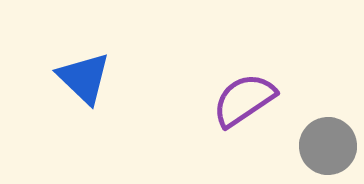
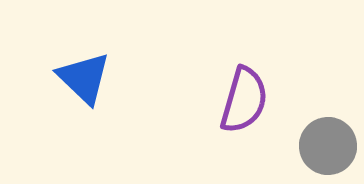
purple semicircle: rotated 140 degrees clockwise
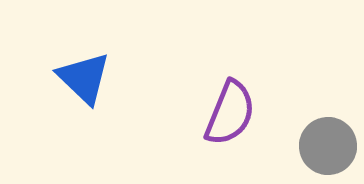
purple semicircle: moved 14 px left, 13 px down; rotated 6 degrees clockwise
